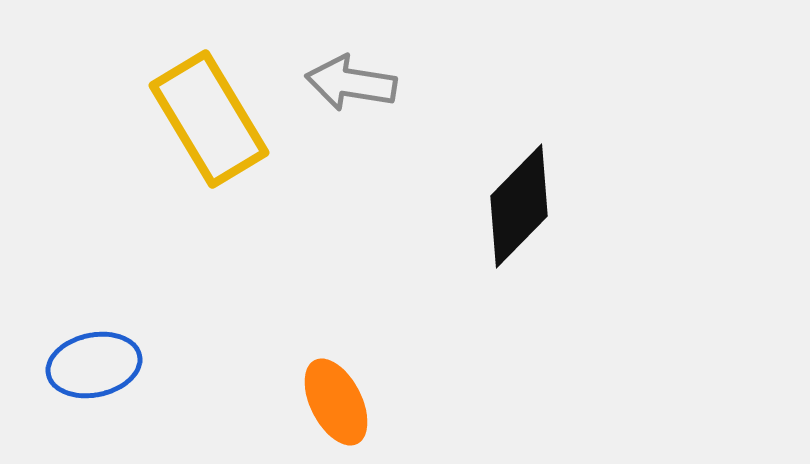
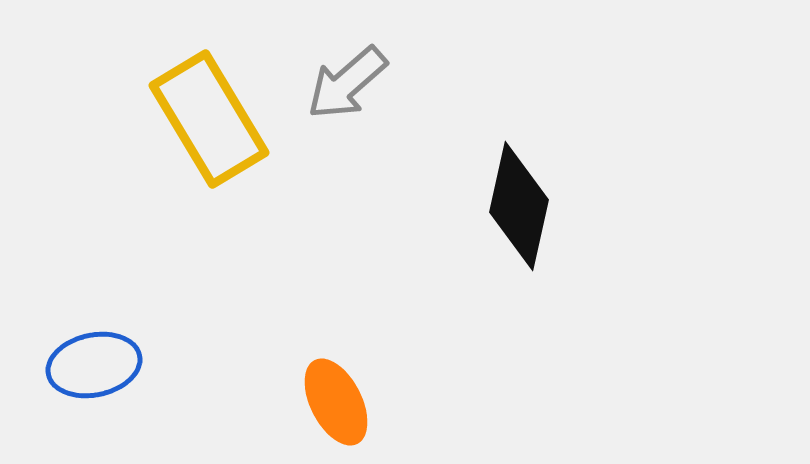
gray arrow: moved 4 px left; rotated 50 degrees counterclockwise
black diamond: rotated 32 degrees counterclockwise
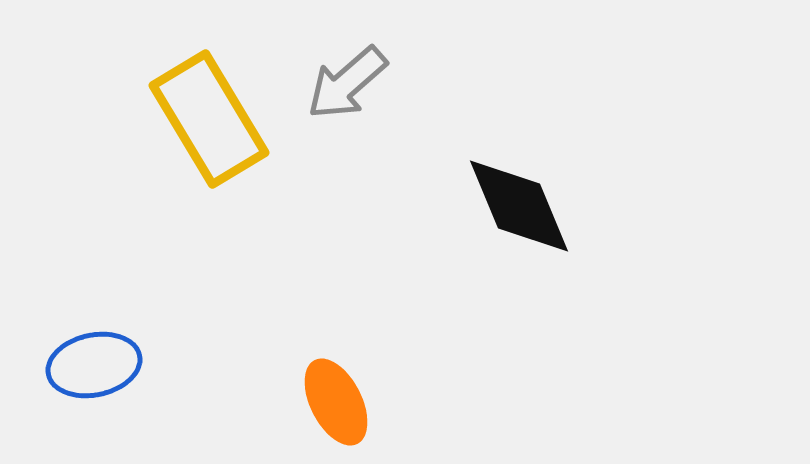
black diamond: rotated 35 degrees counterclockwise
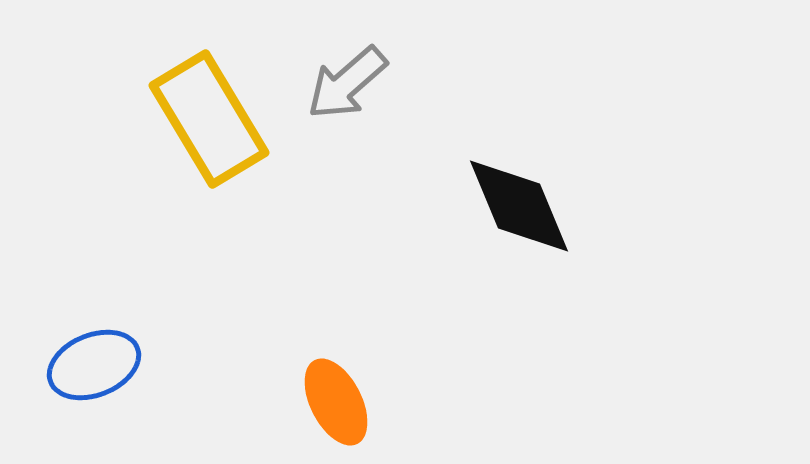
blue ellipse: rotated 10 degrees counterclockwise
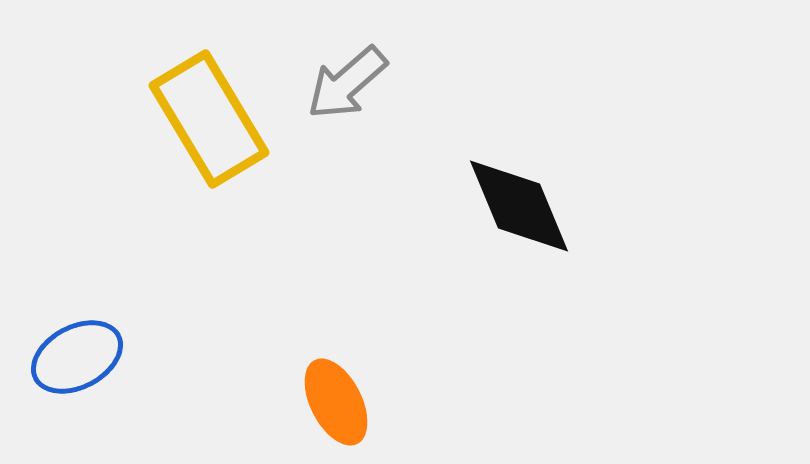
blue ellipse: moved 17 px left, 8 px up; rotated 6 degrees counterclockwise
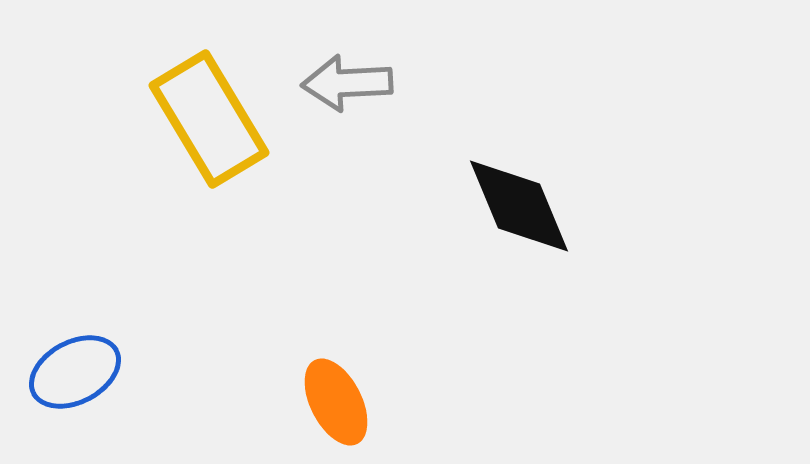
gray arrow: rotated 38 degrees clockwise
blue ellipse: moved 2 px left, 15 px down
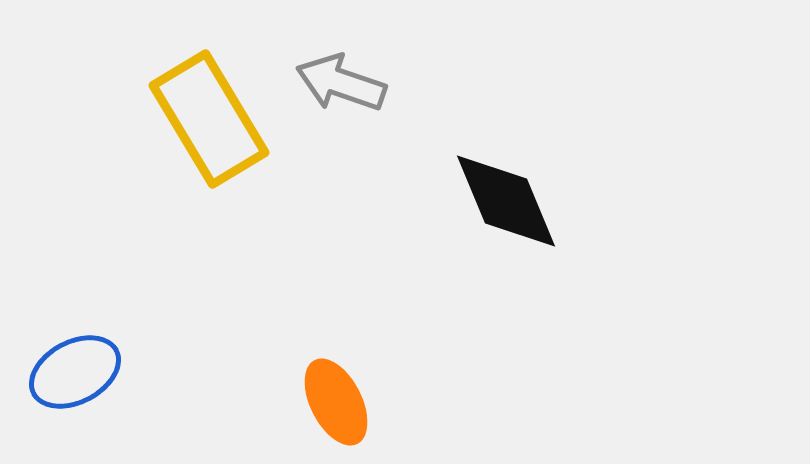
gray arrow: moved 6 px left; rotated 22 degrees clockwise
black diamond: moved 13 px left, 5 px up
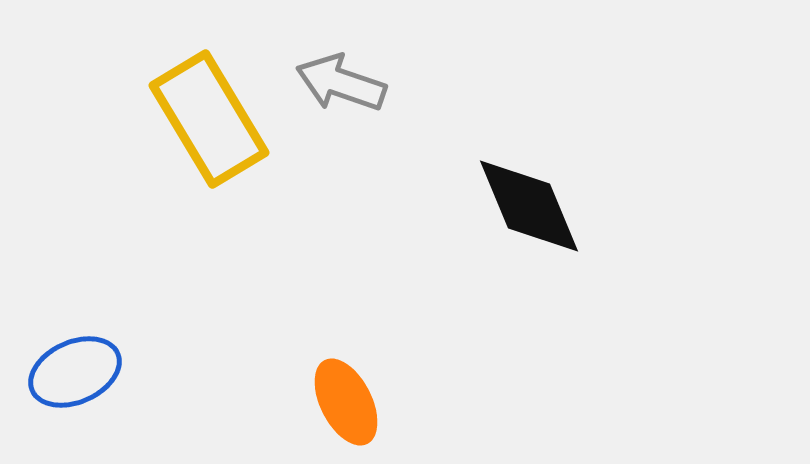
black diamond: moved 23 px right, 5 px down
blue ellipse: rotated 4 degrees clockwise
orange ellipse: moved 10 px right
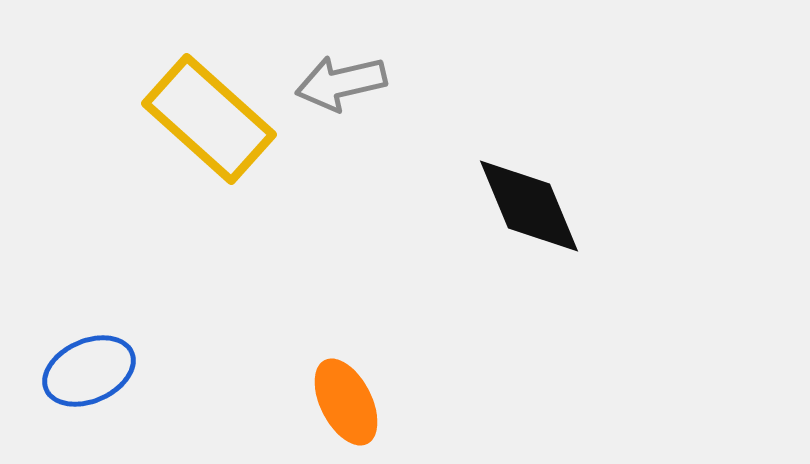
gray arrow: rotated 32 degrees counterclockwise
yellow rectangle: rotated 17 degrees counterclockwise
blue ellipse: moved 14 px right, 1 px up
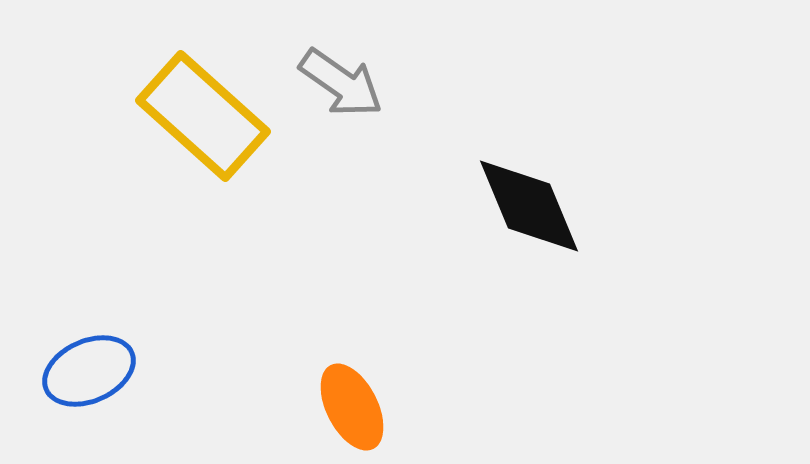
gray arrow: rotated 132 degrees counterclockwise
yellow rectangle: moved 6 px left, 3 px up
orange ellipse: moved 6 px right, 5 px down
